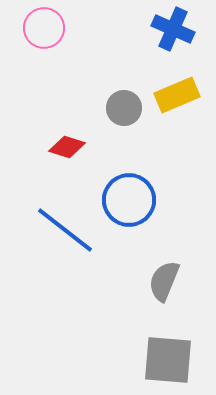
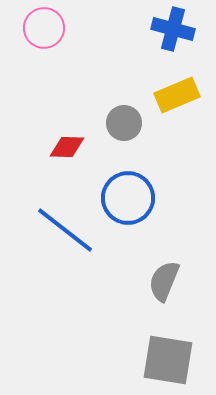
blue cross: rotated 9 degrees counterclockwise
gray circle: moved 15 px down
red diamond: rotated 15 degrees counterclockwise
blue circle: moved 1 px left, 2 px up
gray square: rotated 4 degrees clockwise
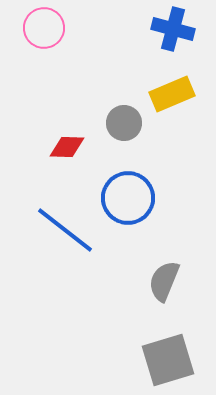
yellow rectangle: moved 5 px left, 1 px up
gray square: rotated 26 degrees counterclockwise
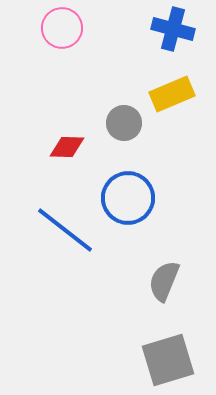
pink circle: moved 18 px right
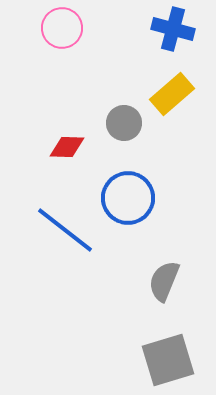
yellow rectangle: rotated 18 degrees counterclockwise
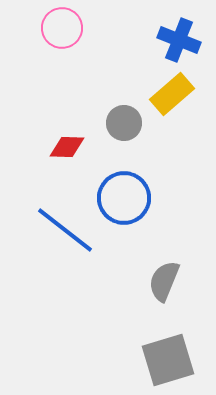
blue cross: moved 6 px right, 11 px down; rotated 6 degrees clockwise
blue circle: moved 4 px left
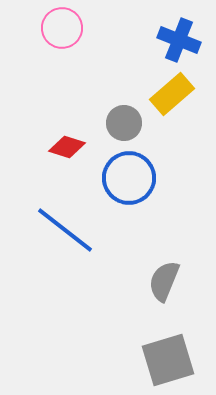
red diamond: rotated 15 degrees clockwise
blue circle: moved 5 px right, 20 px up
